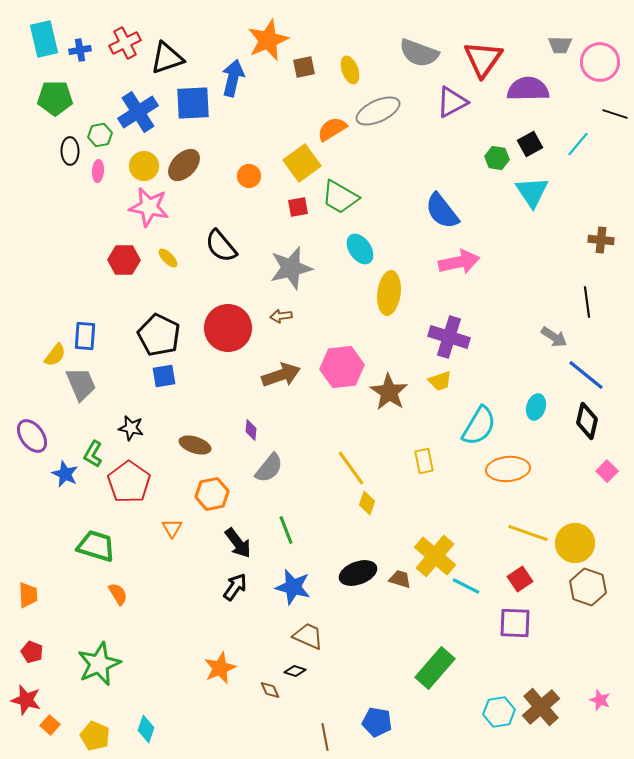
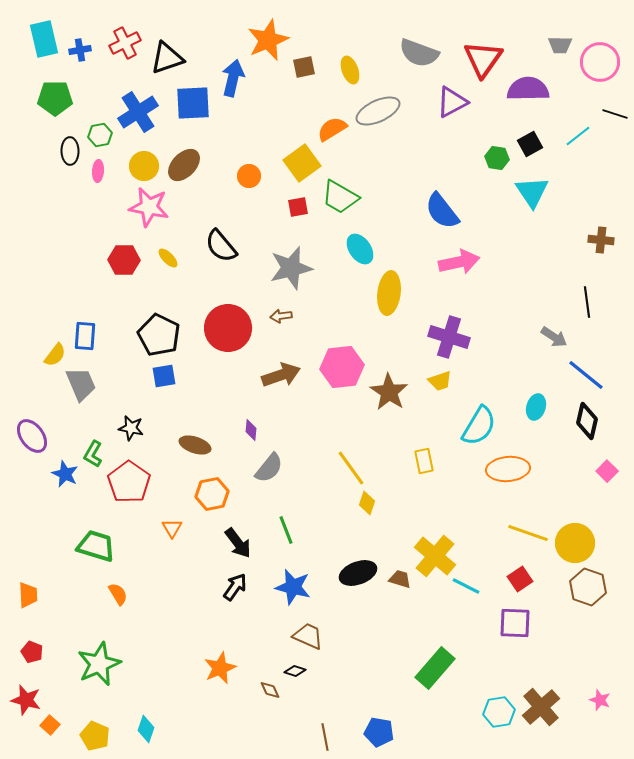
cyan line at (578, 144): moved 8 px up; rotated 12 degrees clockwise
blue pentagon at (377, 722): moved 2 px right, 10 px down
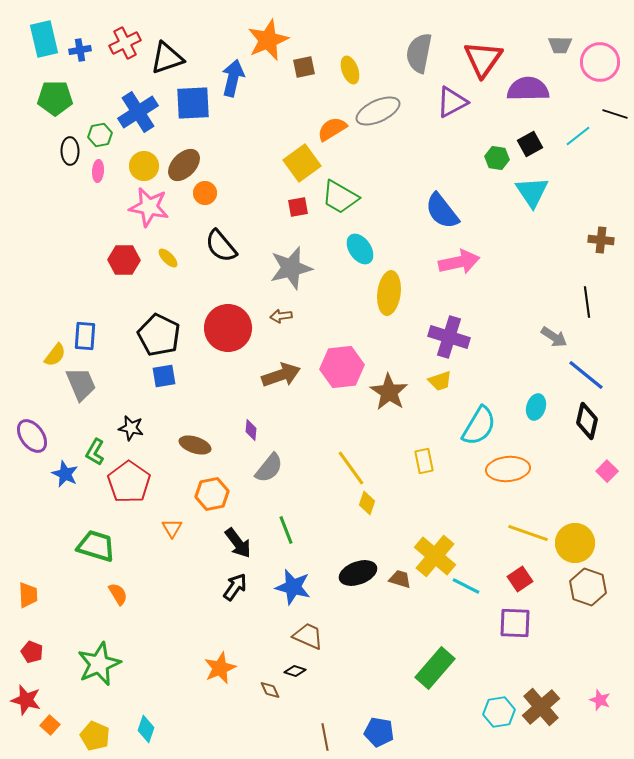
gray semicircle at (419, 53): rotated 81 degrees clockwise
orange circle at (249, 176): moved 44 px left, 17 px down
green L-shape at (93, 454): moved 2 px right, 2 px up
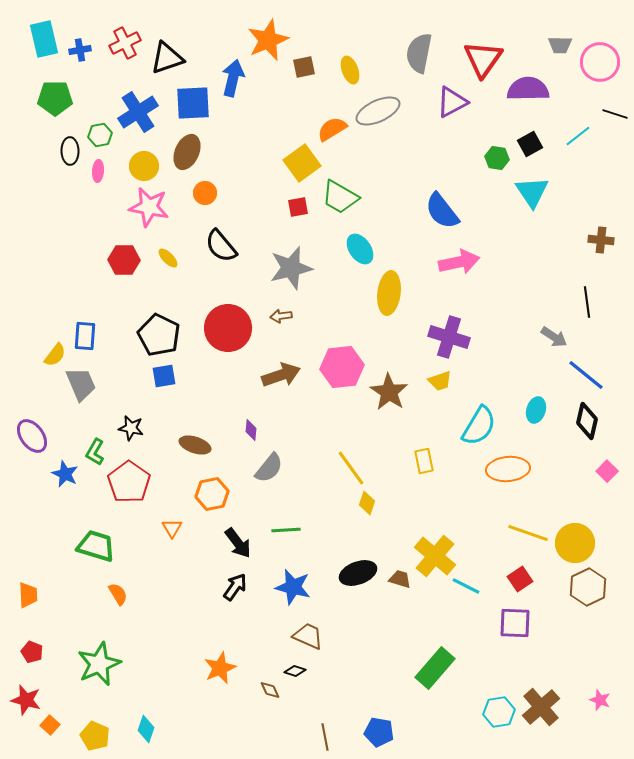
brown ellipse at (184, 165): moved 3 px right, 13 px up; rotated 20 degrees counterclockwise
cyan ellipse at (536, 407): moved 3 px down
green line at (286, 530): rotated 72 degrees counterclockwise
brown hexagon at (588, 587): rotated 15 degrees clockwise
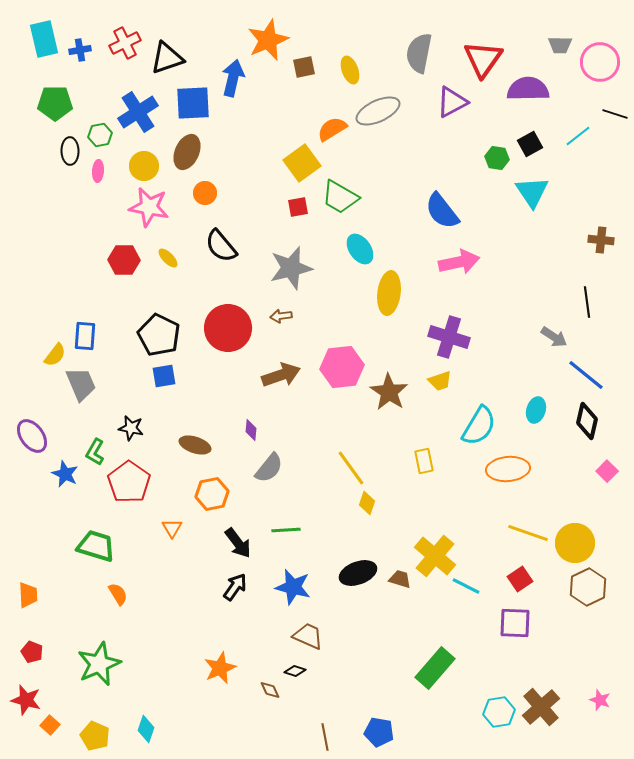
green pentagon at (55, 98): moved 5 px down
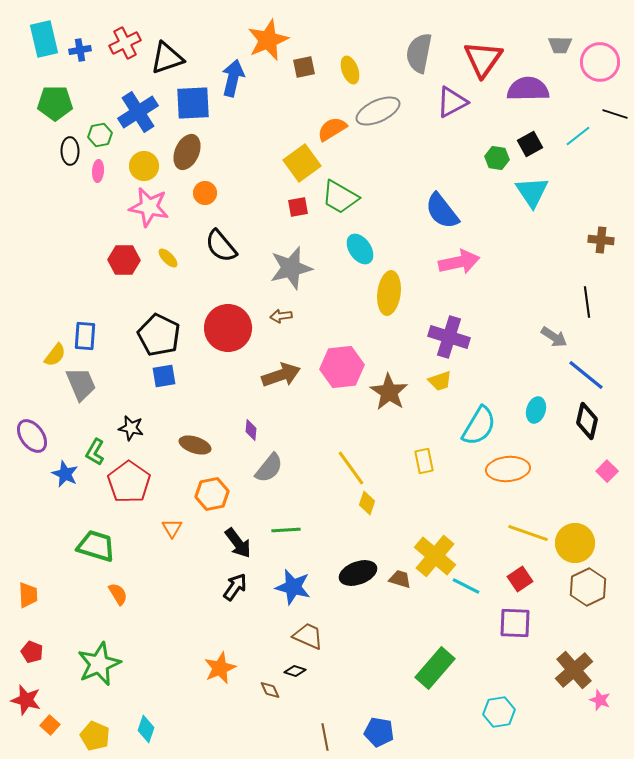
brown cross at (541, 707): moved 33 px right, 37 px up
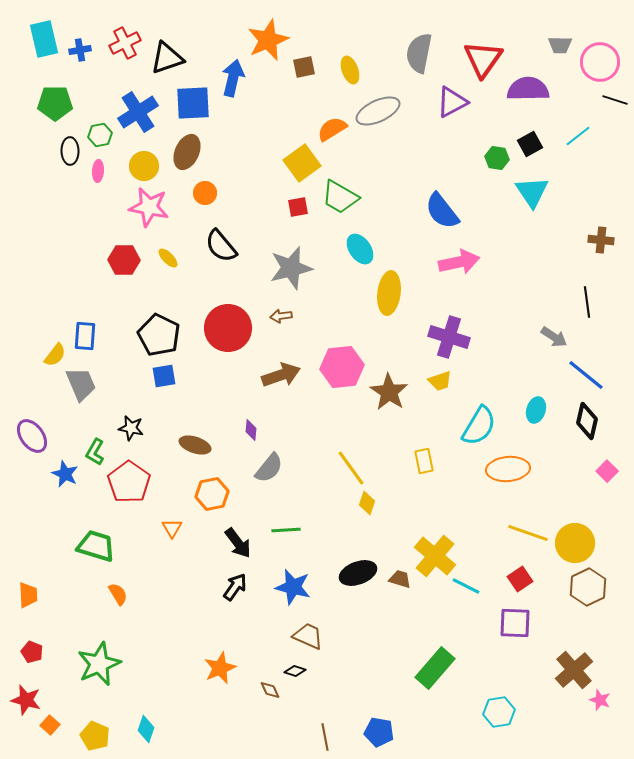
black line at (615, 114): moved 14 px up
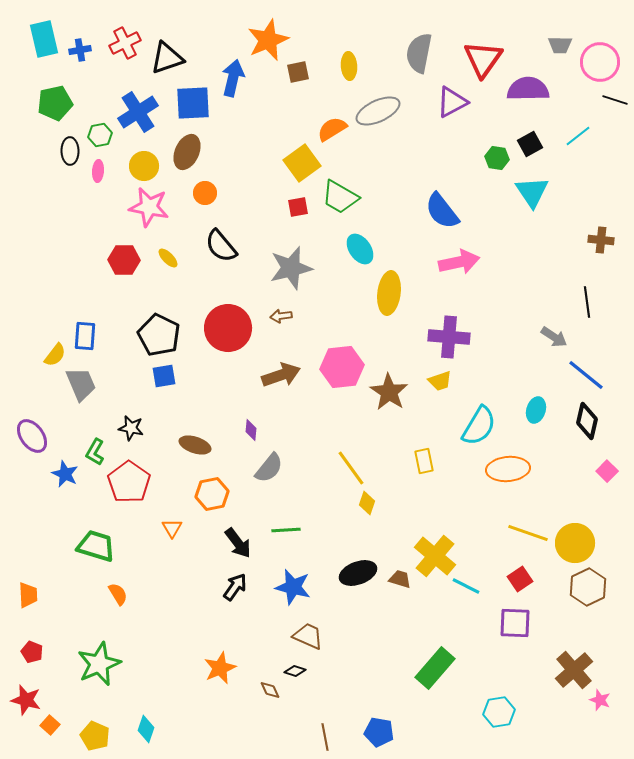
brown square at (304, 67): moved 6 px left, 5 px down
yellow ellipse at (350, 70): moved 1 px left, 4 px up; rotated 16 degrees clockwise
green pentagon at (55, 103): rotated 12 degrees counterclockwise
purple cross at (449, 337): rotated 12 degrees counterclockwise
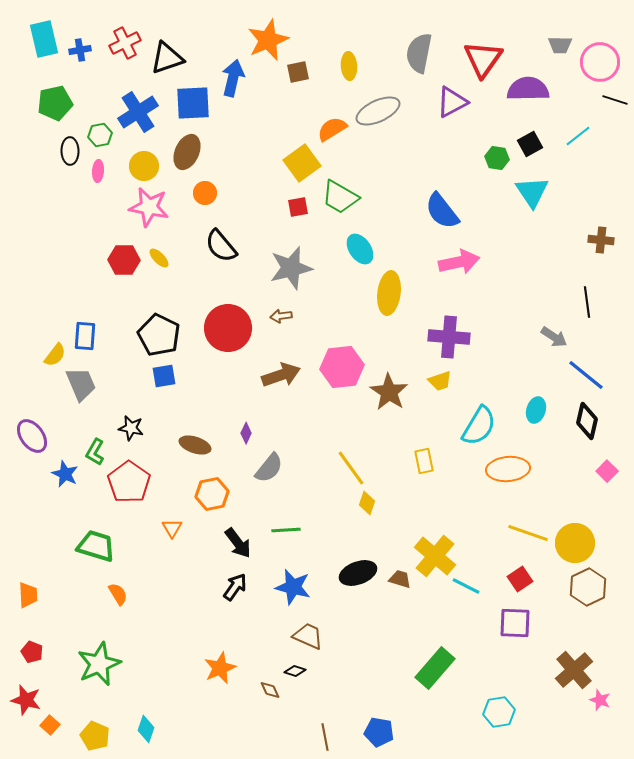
yellow ellipse at (168, 258): moved 9 px left
purple diamond at (251, 430): moved 5 px left, 3 px down; rotated 20 degrees clockwise
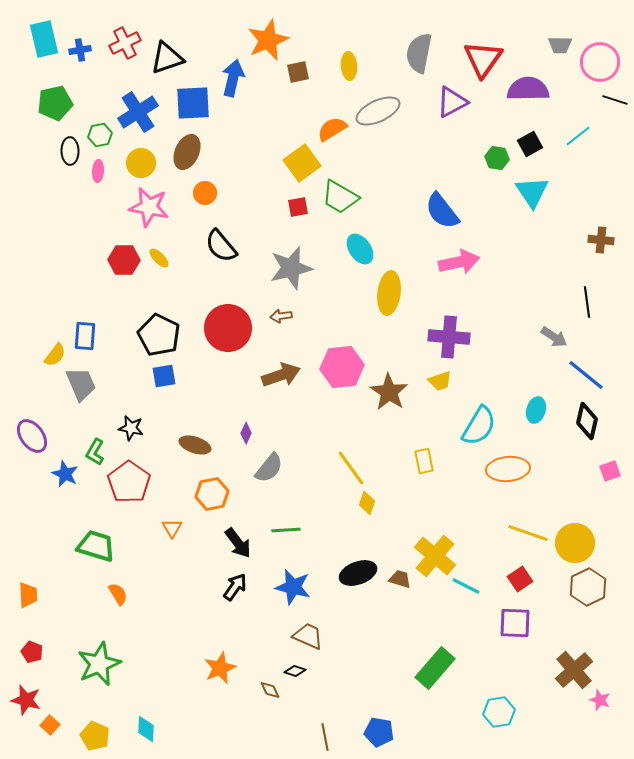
yellow circle at (144, 166): moved 3 px left, 3 px up
pink square at (607, 471): moved 3 px right; rotated 25 degrees clockwise
cyan diamond at (146, 729): rotated 16 degrees counterclockwise
